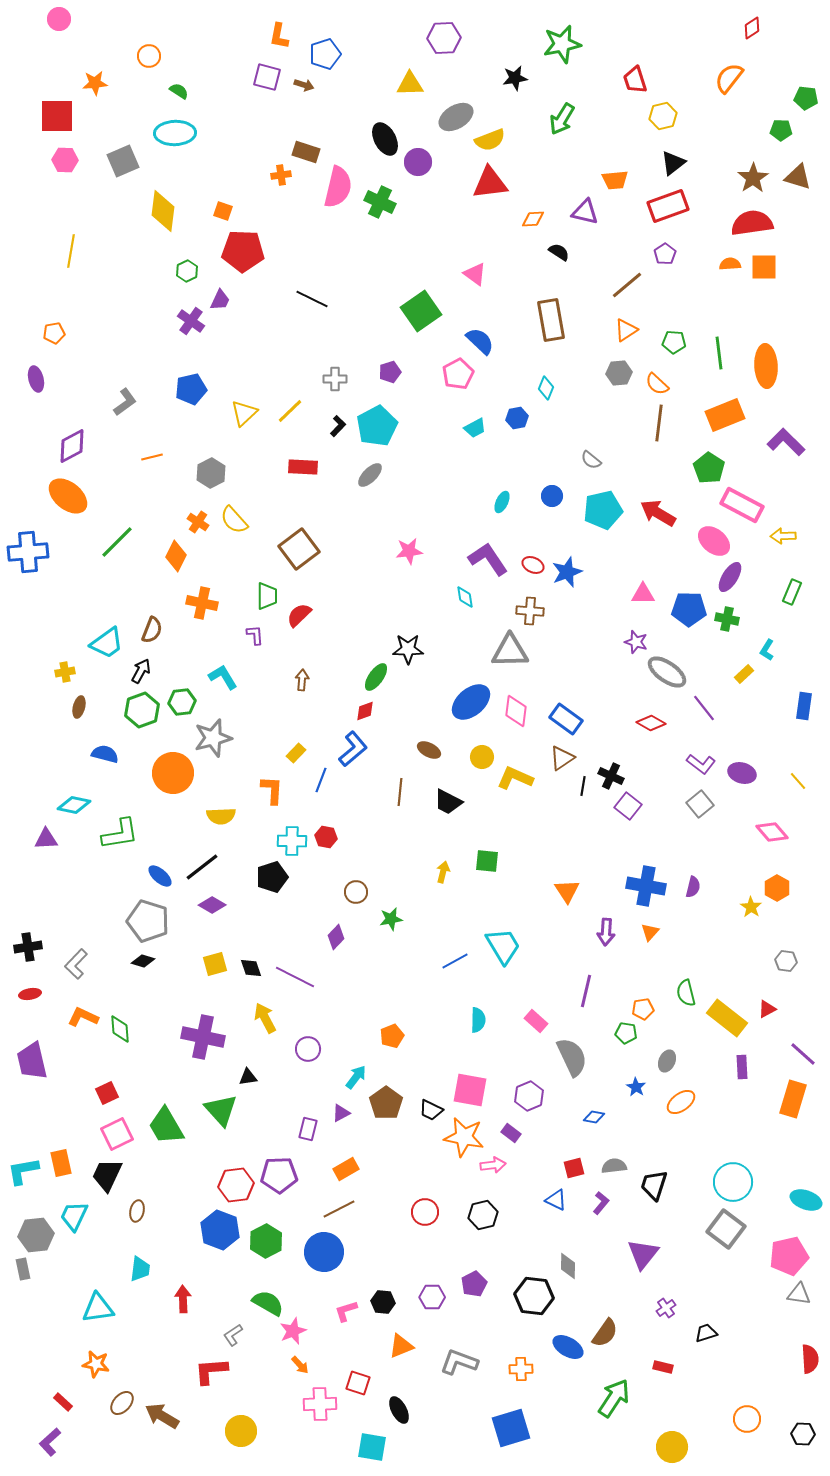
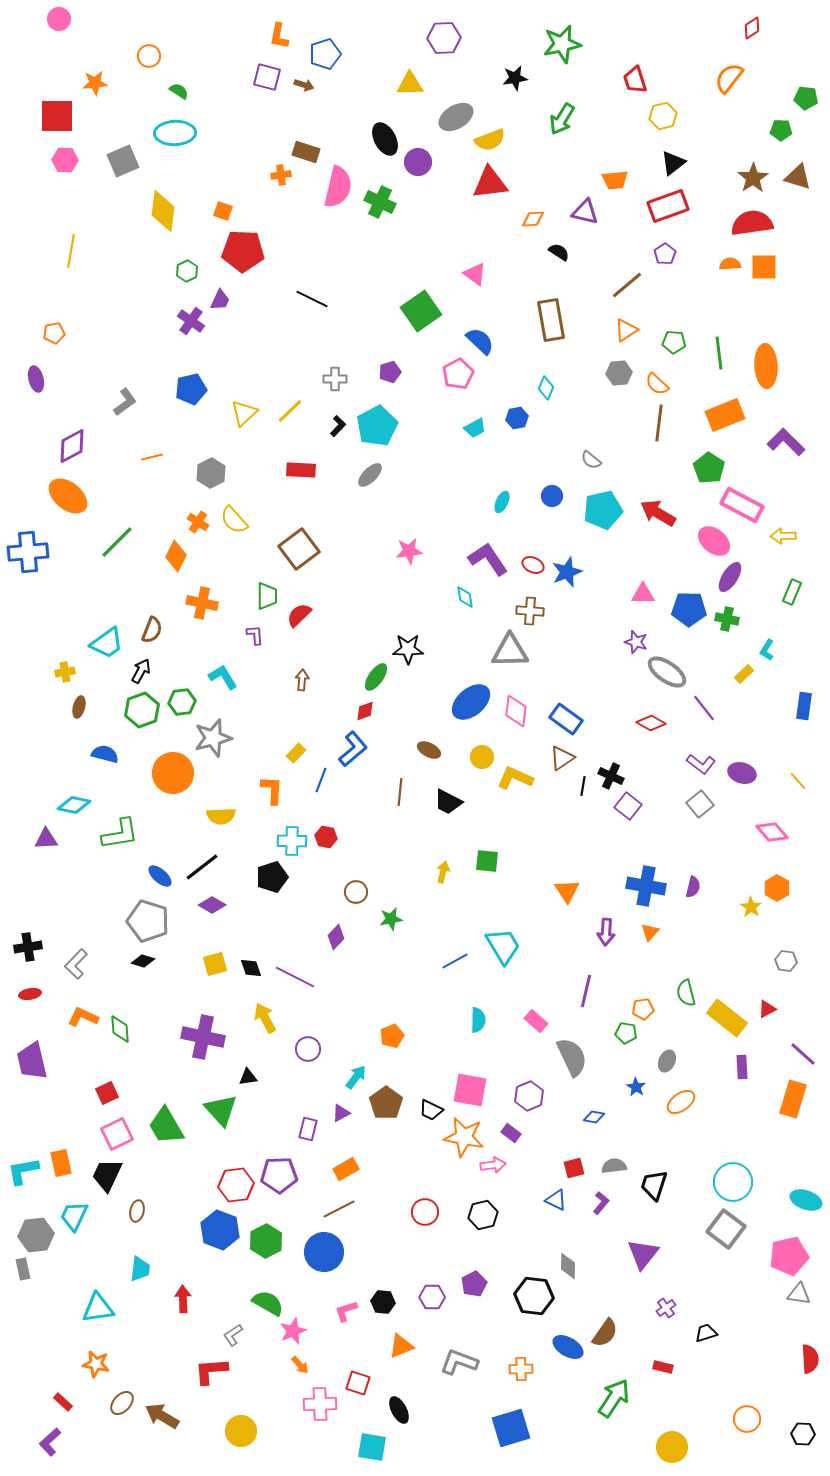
red rectangle at (303, 467): moved 2 px left, 3 px down
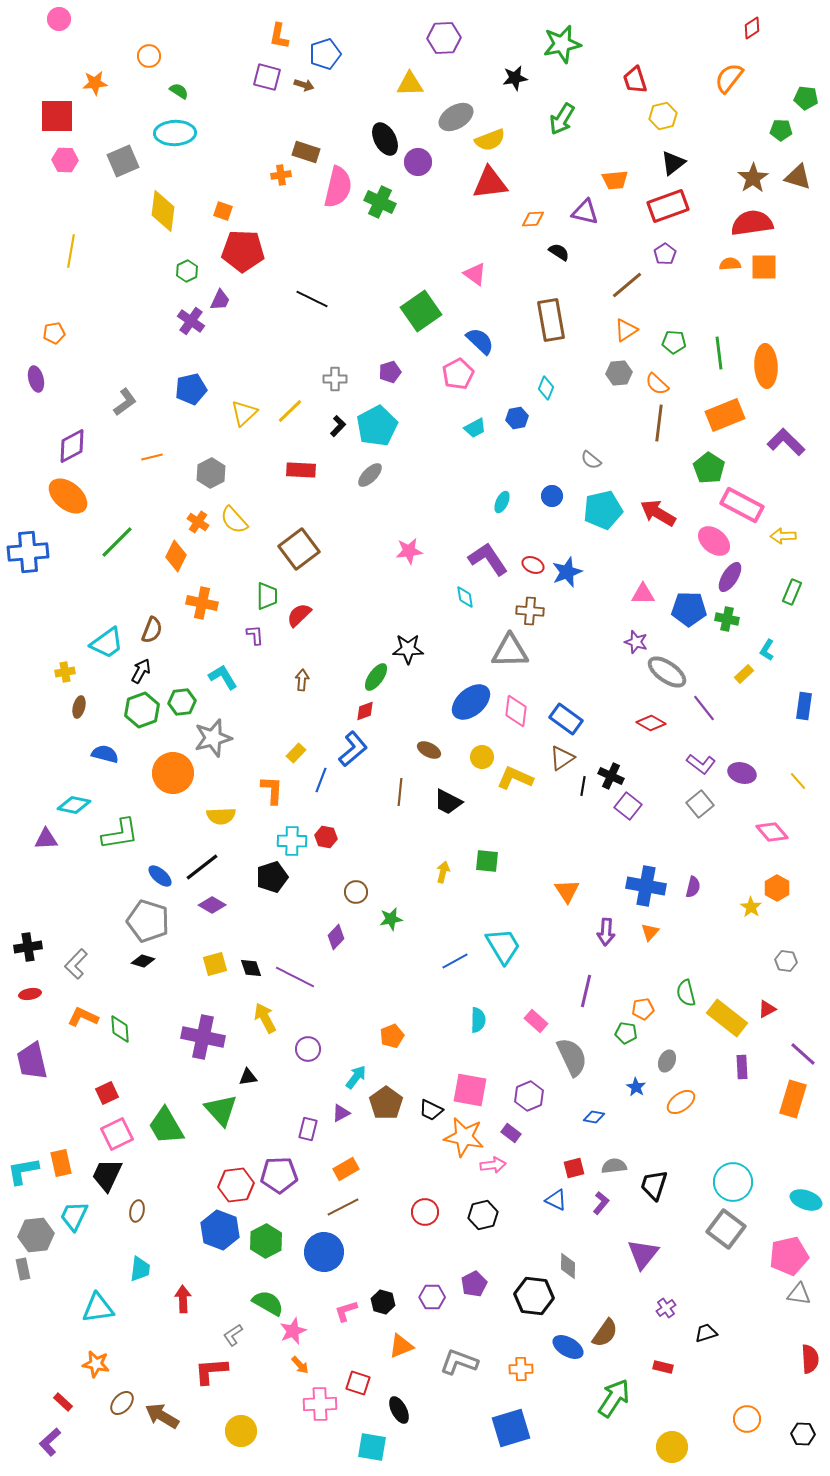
brown line at (339, 1209): moved 4 px right, 2 px up
black hexagon at (383, 1302): rotated 10 degrees clockwise
